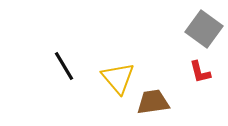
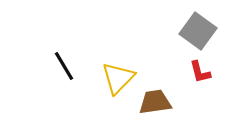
gray square: moved 6 px left, 2 px down
yellow triangle: rotated 24 degrees clockwise
brown trapezoid: moved 2 px right
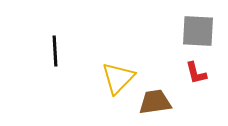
gray square: rotated 33 degrees counterclockwise
black line: moved 9 px left, 15 px up; rotated 28 degrees clockwise
red L-shape: moved 4 px left, 1 px down
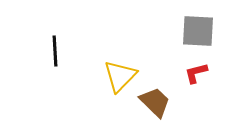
red L-shape: rotated 90 degrees clockwise
yellow triangle: moved 2 px right, 2 px up
brown trapezoid: rotated 52 degrees clockwise
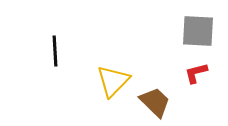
yellow triangle: moved 7 px left, 5 px down
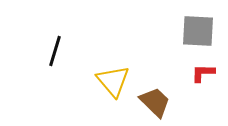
black line: rotated 20 degrees clockwise
red L-shape: moved 7 px right; rotated 15 degrees clockwise
yellow triangle: rotated 24 degrees counterclockwise
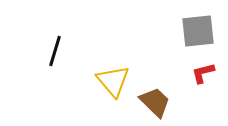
gray square: rotated 9 degrees counterclockwise
red L-shape: rotated 15 degrees counterclockwise
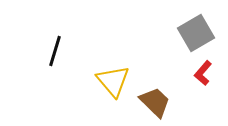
gray square: moved 2 px left, 2 px down; rotated 24 degrees counterclockwise
red L-shape: rotated 35 degrees counterclockwise
